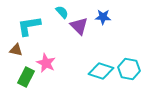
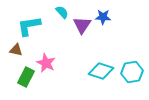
purple triangle: moved 3 px right, 1 px up; rotated 18 degrees clockwise
cyan hexagon: moved 3 px right, 3 px down; rotated 20 degrees counterclockwise
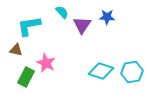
blue star: moved 4 px right
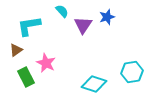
cyan semicircle: moved 1 px up
blue star: rotated 21 degrees counterclockwise
purple triangle: moved 1 px right
brown triangle: rotated 48 degrees counterclockwise
cyan diamond: moved 7 px left, 13 px down
green rectangle: rotated 54 degrees counterclockwise
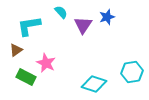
cyan semicircle: moved 1 px left, 1 px down
green rectangle: rotated 36 degrees counterclockwise
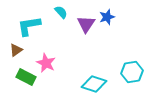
purple triangle: moved 3 px right, 1 px up
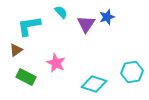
pink star: moved 10 px right
